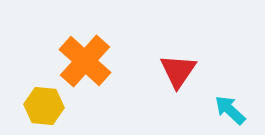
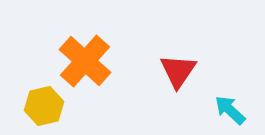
yellow hexagon: rotated 18 degrees counterclockwise
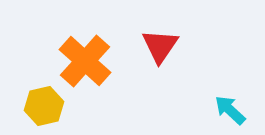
red triangle: moved 18 px left, 25 px up
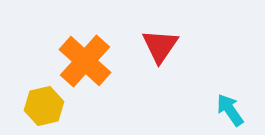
cyan arrow: rotated 12 degrees clockwise
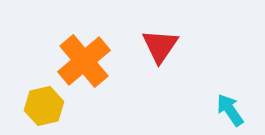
orange cross: moved 1 px left; rotated 8 degrees clockwise
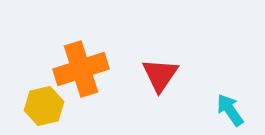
red triangle: moved 29 px down
orange cross: moved 3 px left, 8 px down; rotated 22 degrees clockwise
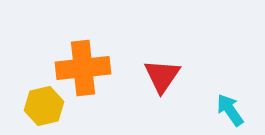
orange cross: moved 2 px right, 1 px up; rotated 12 degrees clockwise
red triangle: moved 2 px right, 1 px down
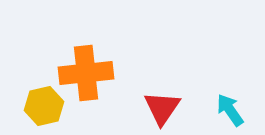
orange cross: moved 3 px right, 5 px down
red triangle: moved 32 px down
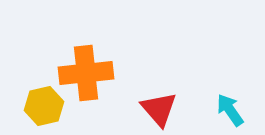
red triangle: moved 3 px left, 1 px down; rotated 15 degrees counterclockwise
